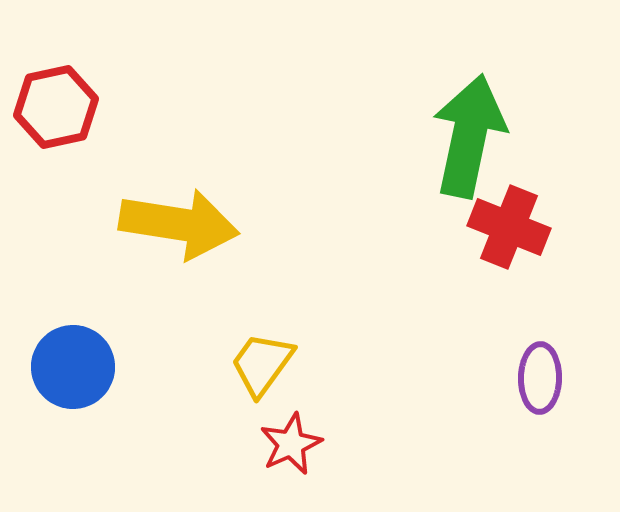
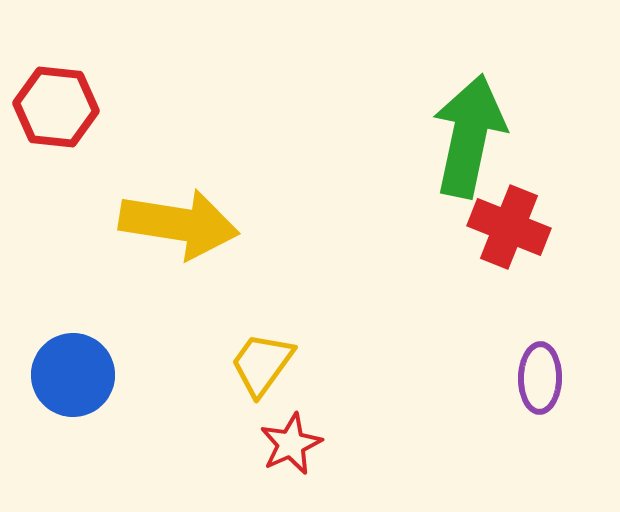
red hexagon: rotated 18 degrees clockwise
blue circle: moved 8 px down
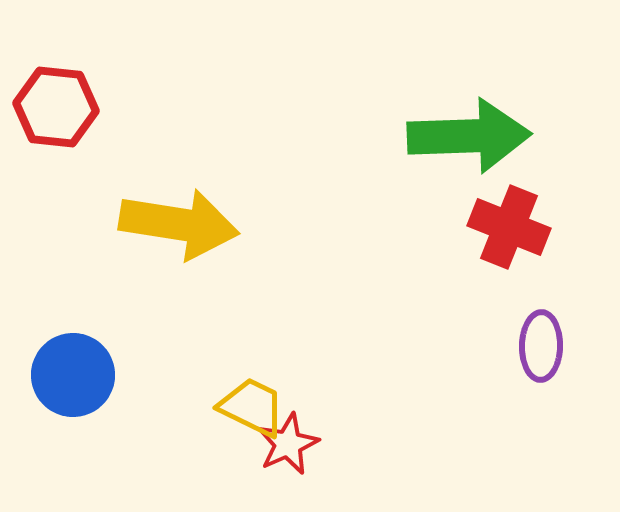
green arrow: rotated 76 degrees clockwise
yellow trapezoid: moved 10 px left, 43 px down; rotated 80 degrees clockwise
purple ellipse: moved 1 px right, 32 px up
red star: moved 3 px left
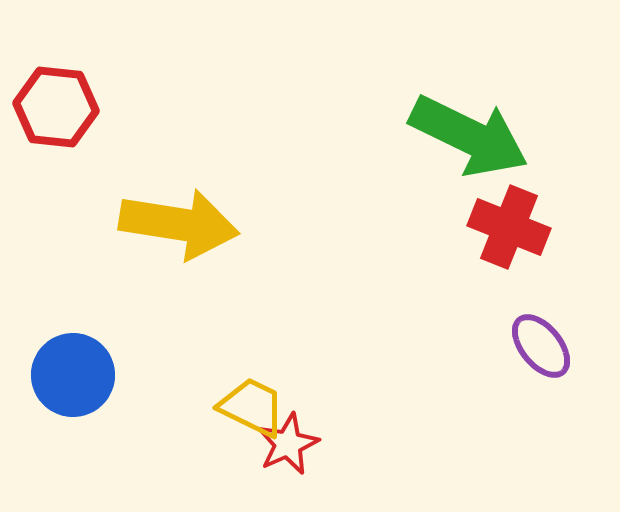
green arrow: rotated 28 degrees clockwise
purple ellipse: rotated 40 degrees counterclockwise
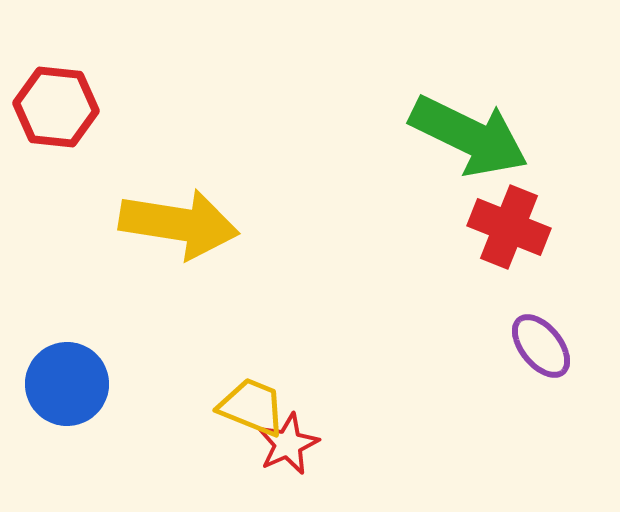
blue circle: moved 6 px left, 9 px down
yellow trapezoid: rotated 4 degrees counterclockwise
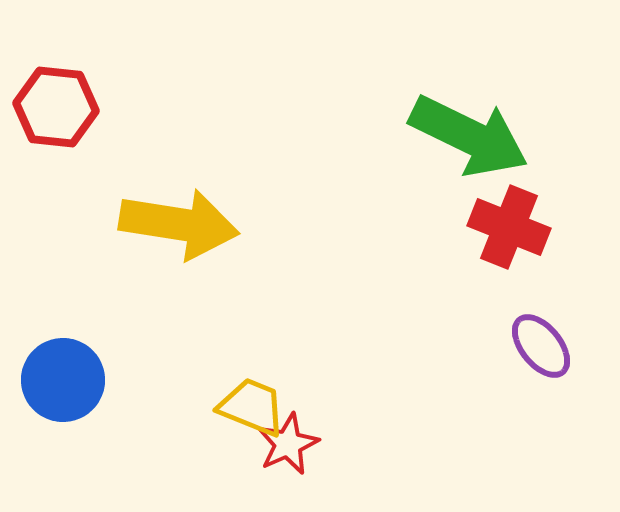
blue circle: moved 4 px left, 4 px up
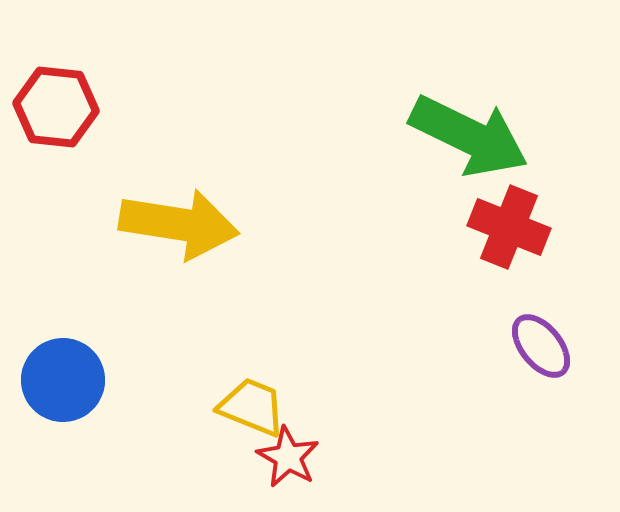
red star: moved 13 px down; rotated 18 degrees counterclockwise
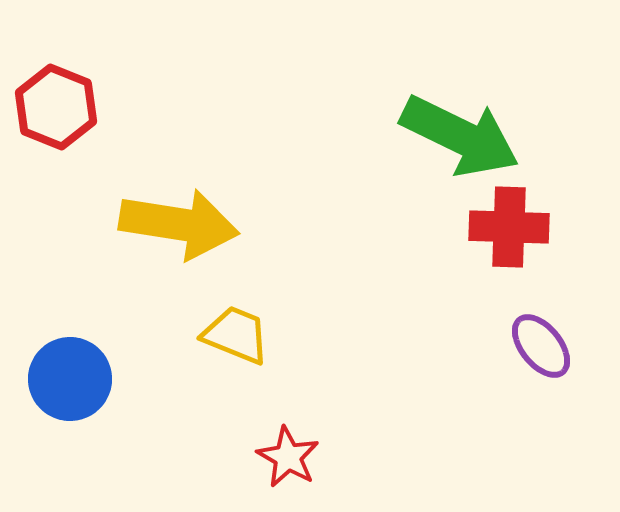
red hexagon: rotated 16 degrees clockwise
green arrow: moved 9 px left
red cross: rotated 20 degrees counterclockwise
blue circle: moved 7 px right, 1 px up
yellow trapezoid: moved 16 px left, 72 px up
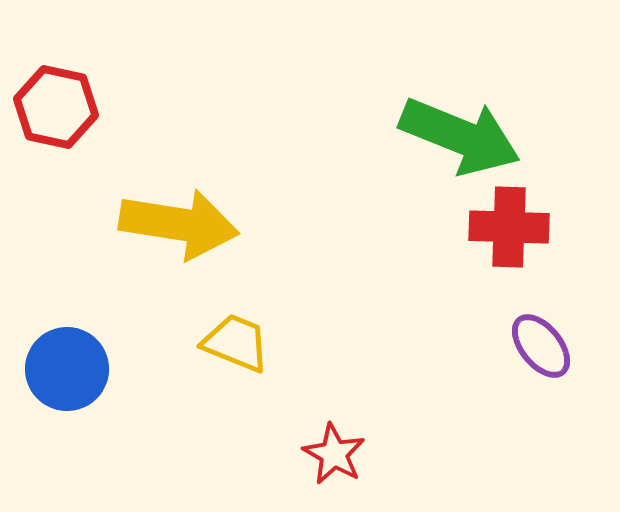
red hexagon: rotated 10 degrees counterclockwise
green arrow: rotated 4 degrees counterclockwise
yellow trapezoid: moved 8 px down
blue circle: moved 3 px left, 10 px up
red star: moved 46 px right, 3 px up
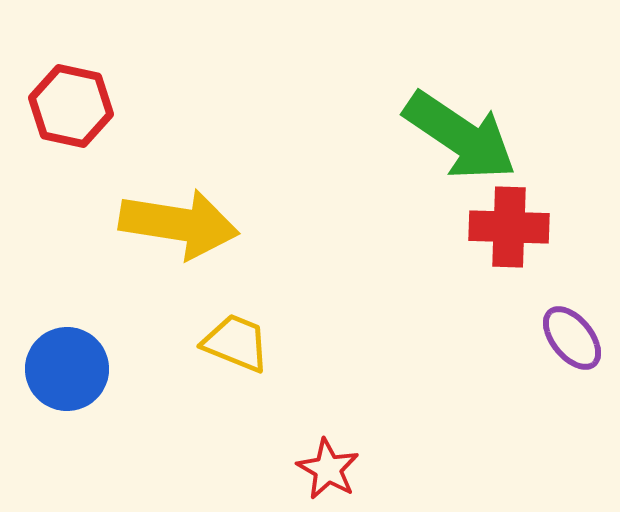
red hexagon: moved 15 px right, 1 px up
green arrow: rotated 12 degrees clockwise
purple ellipse: moved 31 px right, 8 px up
red star: moved 6 px left, 15 px down
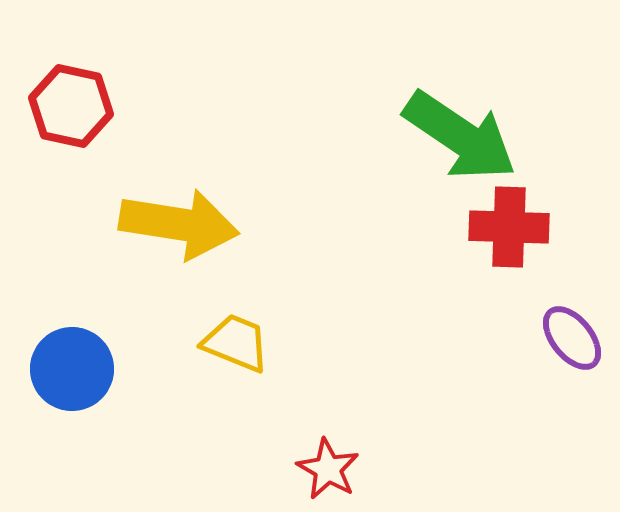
blue circle: moved 5 px right
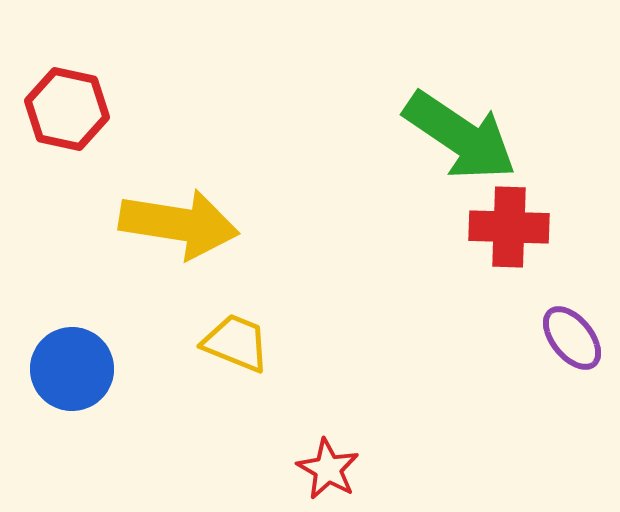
red hexagon: moved 4 px left, 3 px down
